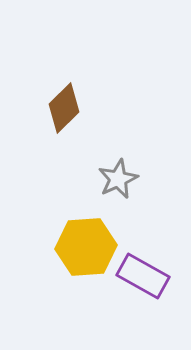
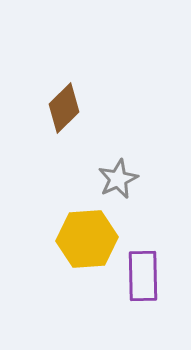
yellow hexagon: moved 1 px right, 8 px up
purple rectangle: rotated 60 degrees clockwise
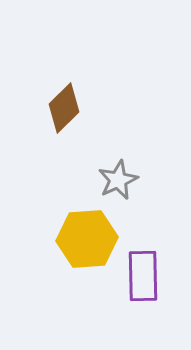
gray star: moved 1 px down
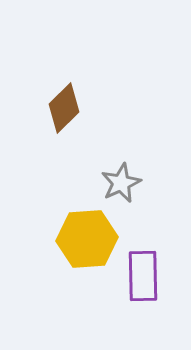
gray star: moved 3 px right, 3 px down
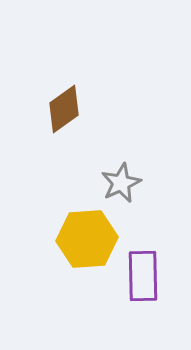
brown diamond: moved 1 px down; rotated 9 degrees clockwise
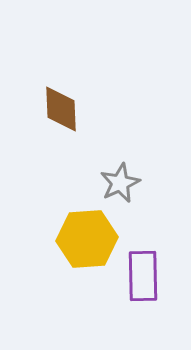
brown diamond: moved 3 px left; rotated 57 degrees counterclockwise
gray star: moved 1 px left
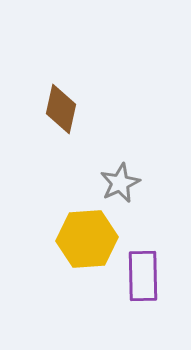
brown diamond: rotated 15 degrees clockwise
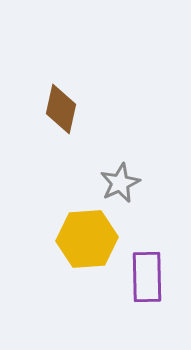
purple rectangle: moved 4 px right, 1 px down
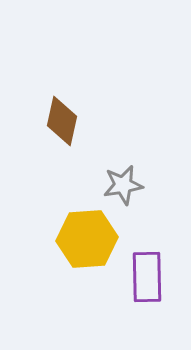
brown diamond: moved 1 px right, 12 px down
gray star: moved 3 px right, 2 px down; rotated 15 degrees clockwise
